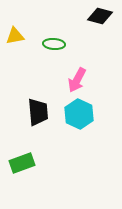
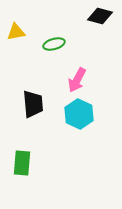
yellow triangle: moved 1 px right, 4 px up
green ellipse: rotated 20 degrees counterclockwise
black trapezoid: moved 5 px left, 8 px up
green rectangle: rotated 65 degrees counterclockwise
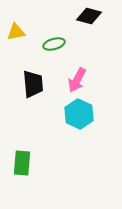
black diamond: moved 11 px left
black trapezoid: moved 20 px up
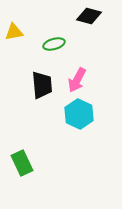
yellow triangle: moved 2 px left
black trapezoid: moved 9 px right, 1 px down
green rectangle: rotated 30 degrees counterclockwise
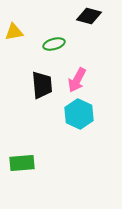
green rectangle: rotated 70 degrees counterclockwise
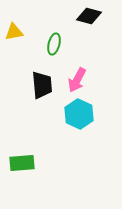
green ellipse: rotated 60 degrees counterclockwise
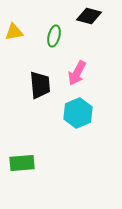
green ellipse: moved 8 px up
pink arrow: moved 7 px up
black trapezoid: moved 2 px left
cyan hexagon: moved 1 px left, 1 px up; rotated 12 degrees clockwise
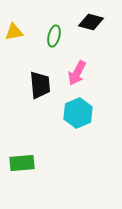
black diamond: moved 2 px right, 6 px down
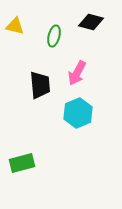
yellow triangle: moved 1 px right, 6 px up; rotated 24 degrees clockwise
green rectangle: rotated 10 degrees counterclockwise
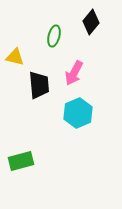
black diamond: rotated 65 degrees counterclockwise
yellow triangle: moved 31 px down
pink arrow: moved 3 px left
black trapezoid: moved 1 px left
green rectangle: moved 1 px left, 2 px up
